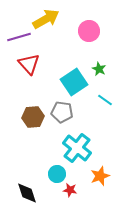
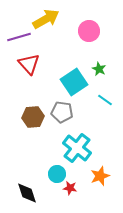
red star: moved 2 px up
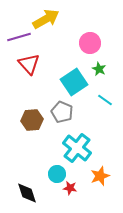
pink circle: moved 1 px right, 12 px down
gray pentagon: rotated 15 degrees clockwise
brown hexagon: moved 1 px left, 3 px down
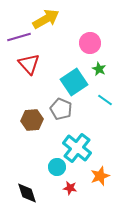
gray pentagon: moved 1 px left, 3 px up
cyan circle: moved 7 px up
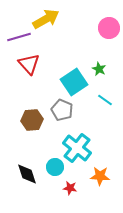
pink circle: moved 19 px right, 15 px up
gray pentagon: moved 1 px right, 1 px down
cyan circle: moved 2 px left
orange star: rotated 24 degrees clockwise
black diamond: moved 19 px up
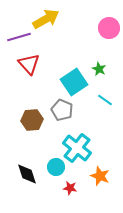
cyan circle: moved 1 px right
orange star: rotated 18 degrees clockwise
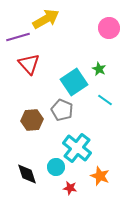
purple line: moved 1 px left
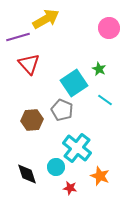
cyan square: moved 1 px down
